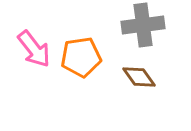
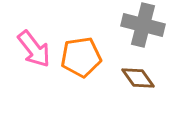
gray cross: rotated 21 degrees clockwise
brown diamond: moved 1 px left, 1 px down
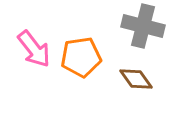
gray cross: moved 1 px down
brown diamond: moved 2 px left, 1 px down
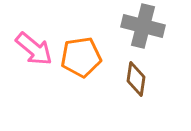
pink arrow: rotated 12 degrees counterclockwise
brown diamond: rotated 44 degrees clockwise
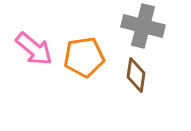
orange pentagon: moved 3 px right
brown diamond: moved 4 px up
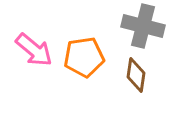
pink arrow: moved 1 px down
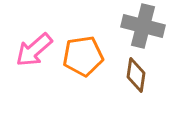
pink arrow: rotated 99 degrees clockwise
orange pentagon: moved 1 px left, 1 px up
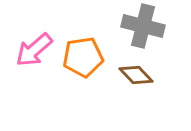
orange pentagon: moved 1 px down
brown diamond: rotated 52 degrees counterclockwise
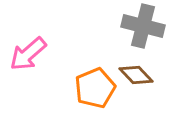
pink arrow: moved 6 px left, 4 px down
orange pentagon: moved 12 px right, 31 px down; rotated 15 degrees counterclockwise
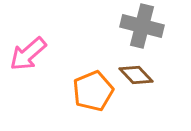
gray cross: moved 1 px left
orange pentagon: moved 2 px left, 3 px down
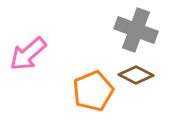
gray cross: moved 6 px left, 4 px down; rotated 6 degrees clockwise
brown diamond: rotated 20 degrees counterclockwise
